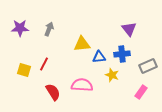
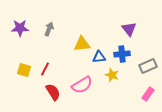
red line: moved 1 px right, 5 px down
pink semicircle: rotated 145 degrees clockwise
pink rectangle: moved 7 px right, 2 px down
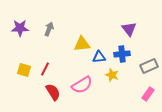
gray rectangle: moved 1 px right
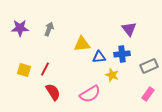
pink semicircle: moved 8 px right, 9 px down
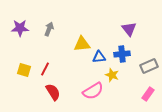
pink semicircle: moved 3 px right, 3 px up
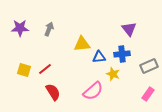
red line: rotated 24 degrees clockwise
yellow star: moved 1 px right, 1 px up
pink semicircle: rotated 10 degrees counterclockwise
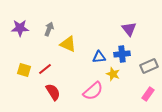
yellow triangle: moved 14 px left; rotated 30 degrees clockwise
